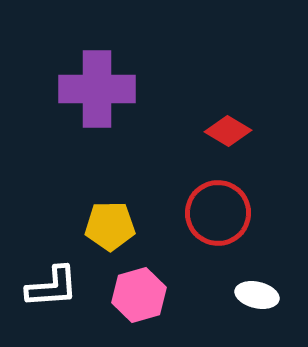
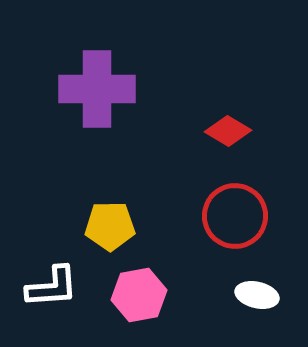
red circle: moved 17 px right, 3 px down
pink hexagon: rotated 6 degrees clockwise
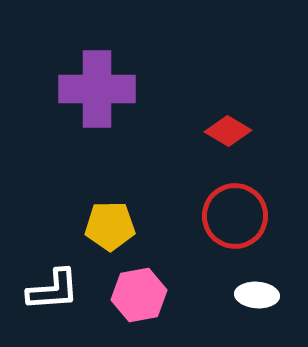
white L-shape: moved 1 px right, 3 px down
white ellipse: rotated 9 degrees counterclockwise
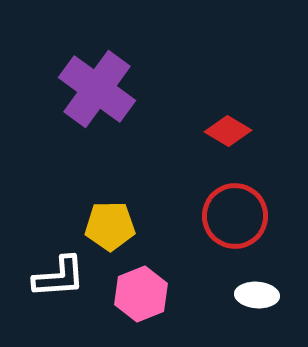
purple cross: rotated 36 degrees clockwise
white L-shape: moved 6 px right, 13 px up
pink hexagon: moved 2 px right, 1 px up; rotated 12 degrees counterclockwise
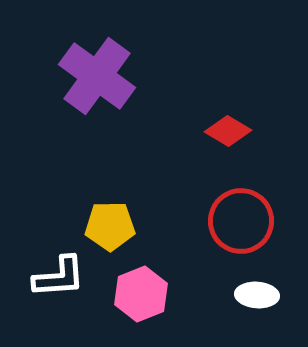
purple cross: moved 13 px up
red circle: moved 6 px right, 5 px down
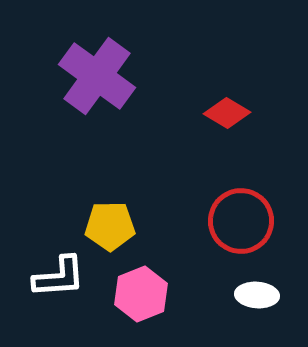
red diamond: moved 1 px left, 18 px up
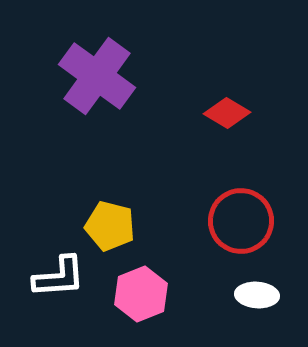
yellow pentagon: rotated 15 degrees clockwise
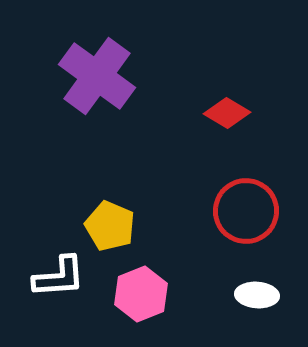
red circle: moved 5 px right, 10 px up
yellow pentagon: rotated 9 degrees clockwise
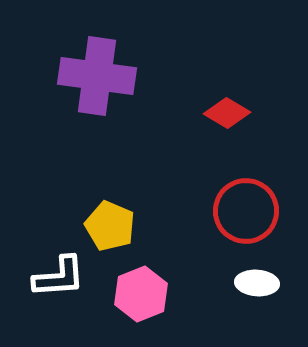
purple cross: rotated 28 degrees counterclockwise
white ellipse: moved 12 px up
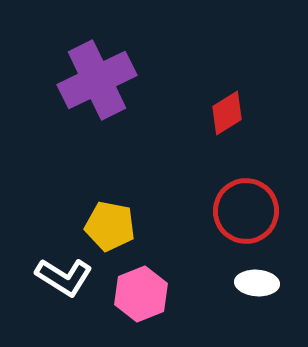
purple cross: moved 4 px down; rotated 34 degrees counterclockwise
red diamond: rotated 63 degrees counterclockwise
yellow pentagon: rotated 12 degrees counterclockwise
white L-shape: moved 5 px right; rotated 36 degrees clockwise
